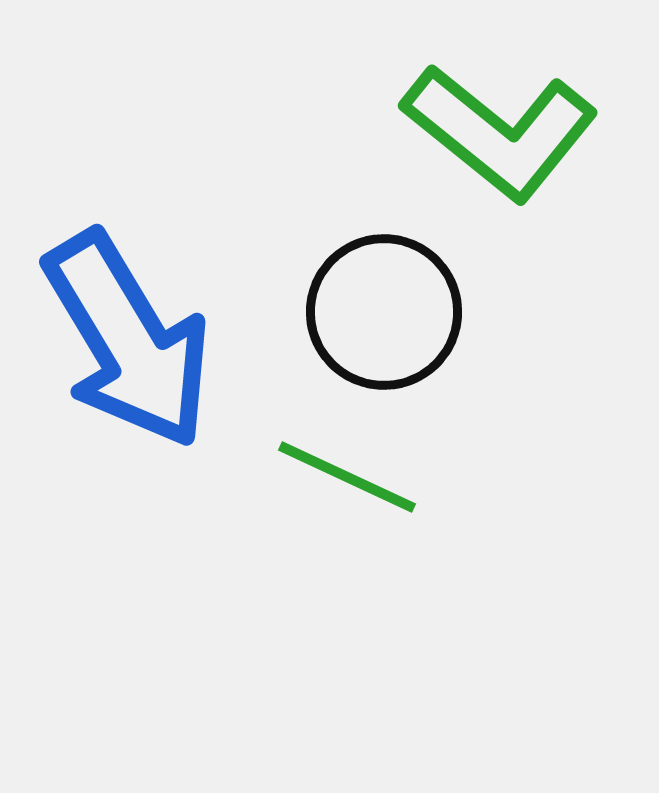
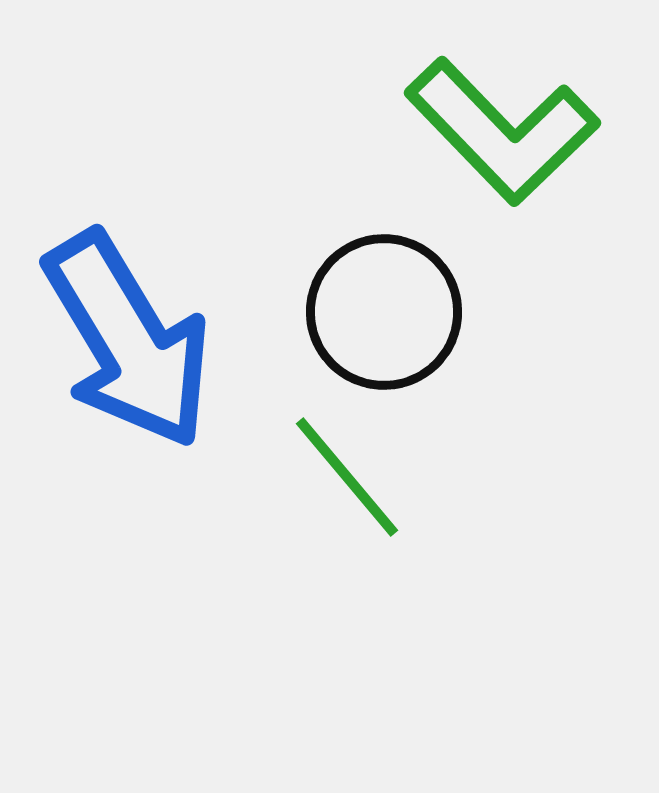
green L-shape: moved 2 px right, 1 px up; rotated 7 degrees clockwise
green line: rotated 25 degrees clockwise
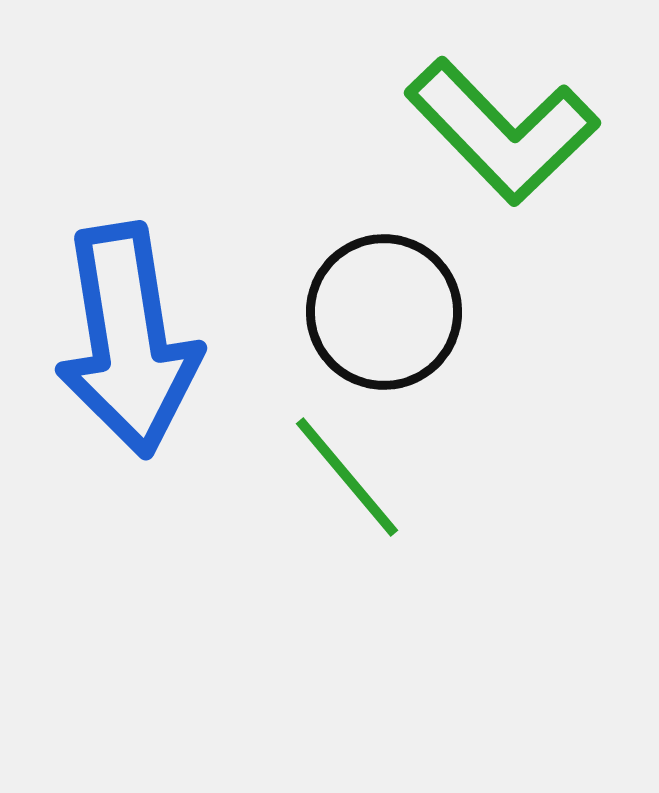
blue arrow: rotated 22 degrees clockwise
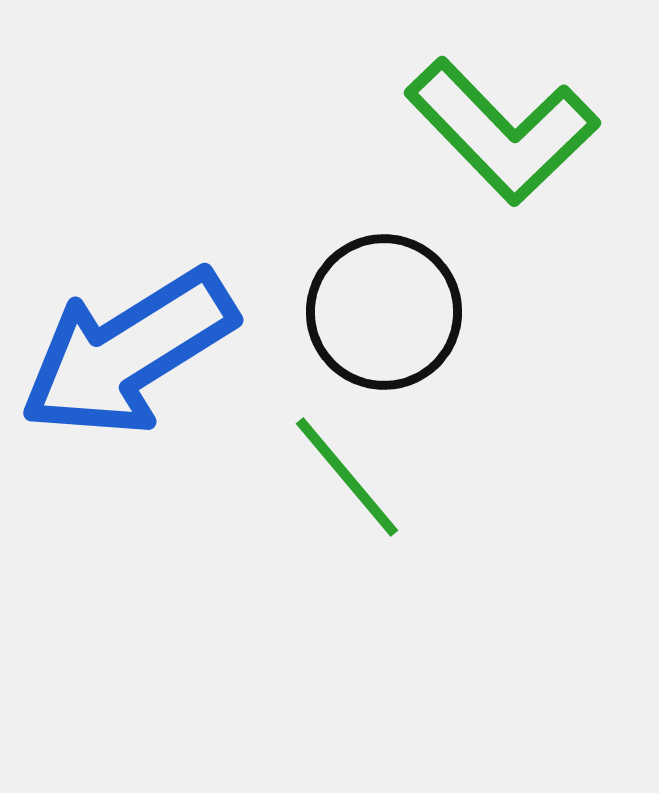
blue arrow: moved 13 px down; rotated 67 degrees clockwise
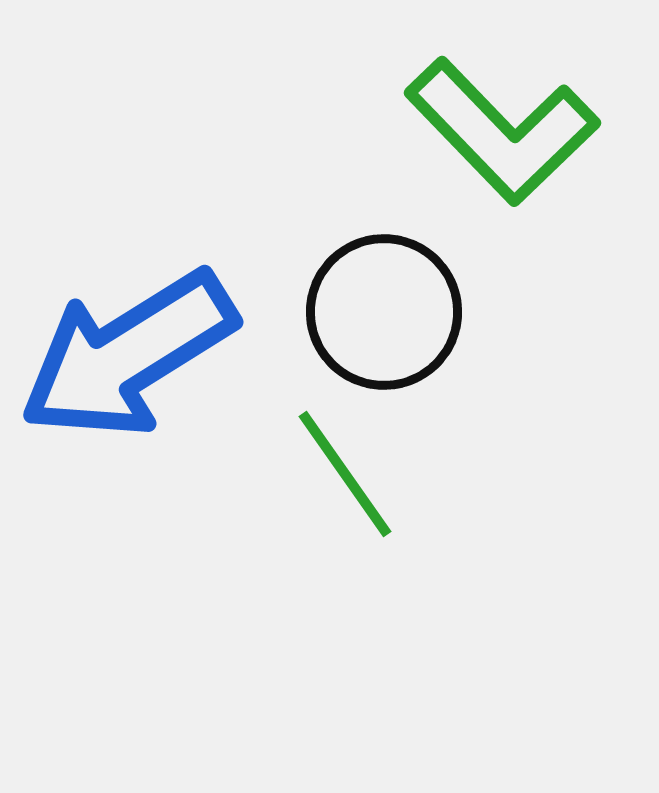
blue arrow: moved 2 px down
green line: moved 2 px left, 3 px up; rotated 5 degrees clockwise
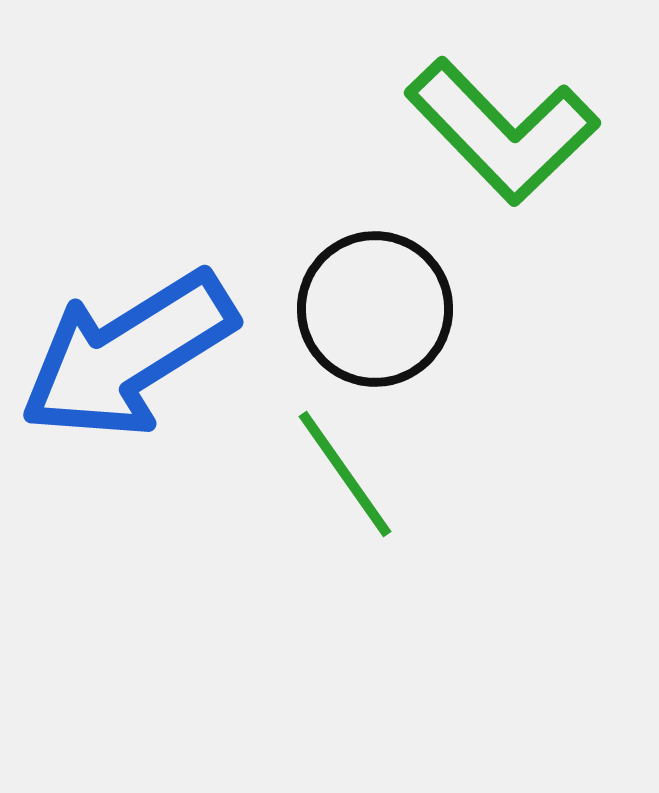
black circle: moved 9 px left, 3 px up
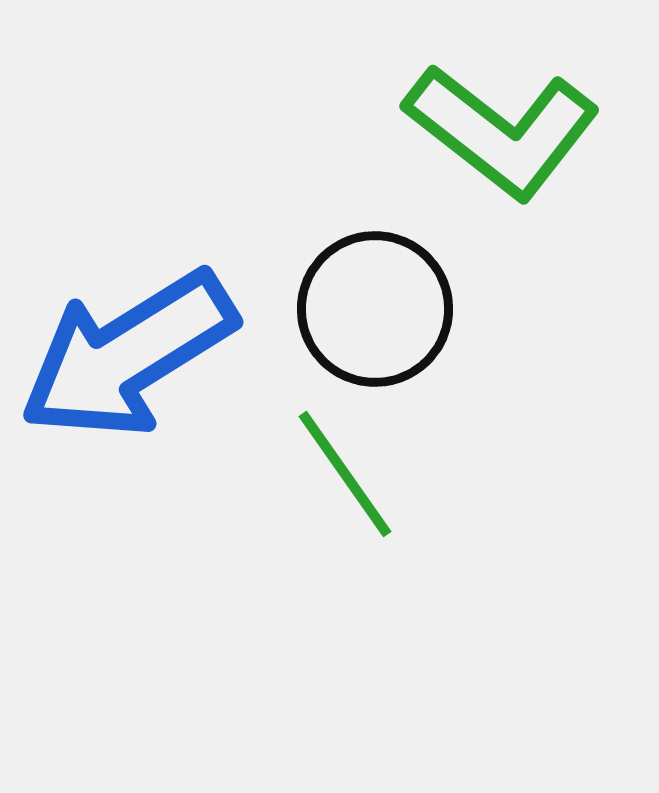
green L-shape: rotated 8 degrees counterclockwise
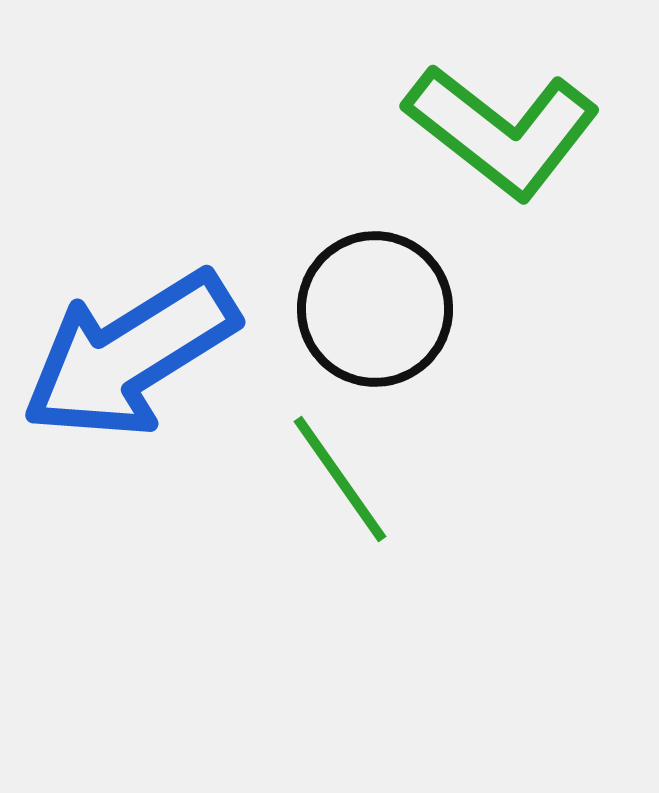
blue arrow: moved 2 px right
green line: moved 5 px left, 5 px down
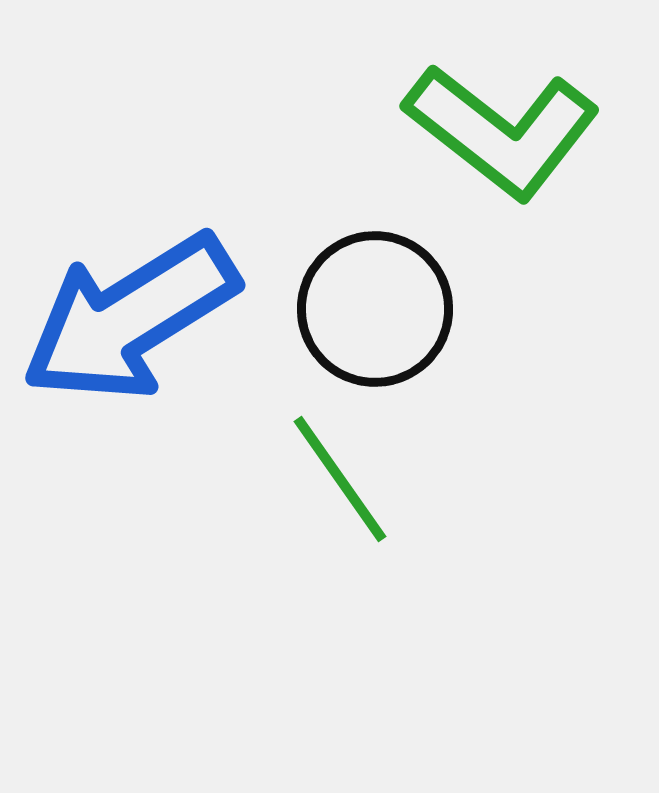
blue arrow: moved 37 px up
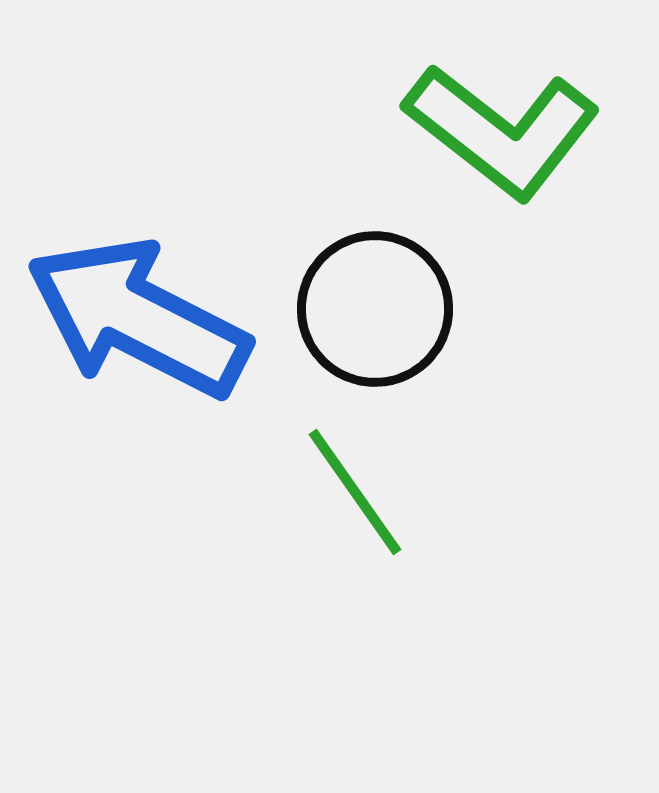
blue arrow: moved 8 px right; rotated 59 degrees clockwise
green line: moved 15 px right, 13 px down
